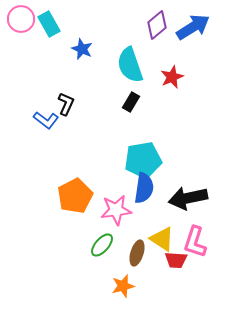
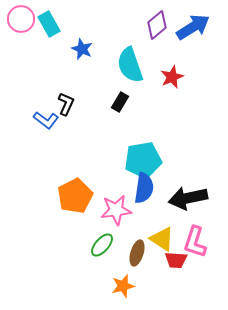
black rectangle: moved 11 px left
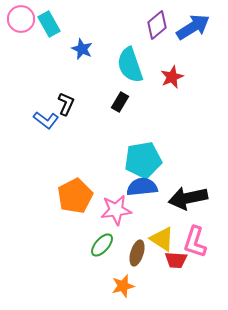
blue semicircle: moved 2 px left, 1 px up; rotated 104 degrees counterclockwise
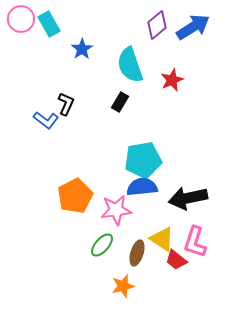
blue star: rotated 15 degrees clockwise
red star: moved 3 px down
red trapezoid: rotated 35 degrees clockwise
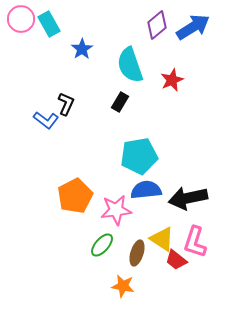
cyan pentagon: moved 4 px left, 4 px up
blue semicircle: moved 4 px right, 3 px down
orange star: rotated 25 degrees clockwise
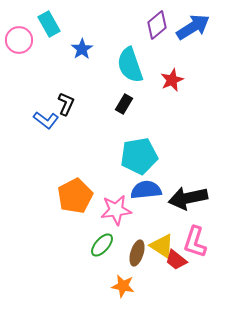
pink circle: moved 2 px left, 21 px down
black rectangle: moved 4 px right, 2 px down
yellow triangle: moved 7 px down
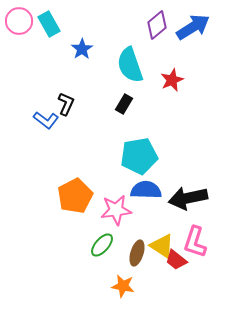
pink circle: moved 19 px up
blue semicircle: rotated 8 degrees clockwise
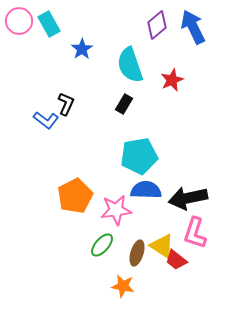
blue arrow: rotated 84 degrees counterclockwise
pink L-shape: moved 9 px up
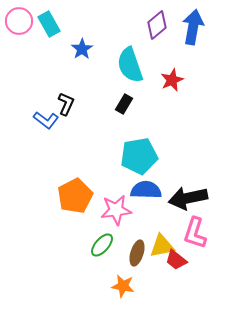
blue arrow: rotated 36 degrees clockwise
yellow triangle: rotated 44 degrees counterclockwise
